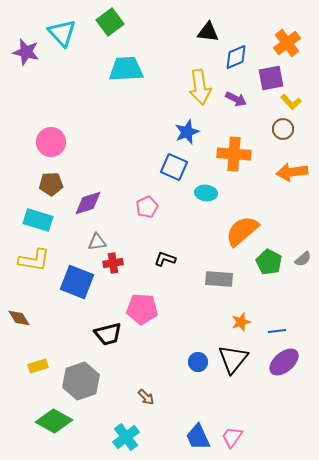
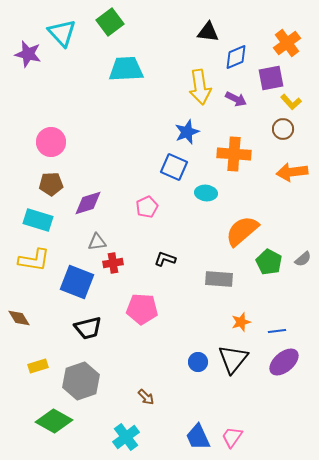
purple star at (26, 52): moved 2 px right, 2 px down
black trapezoid at (108, 334): moved 20 px left, 6 px up
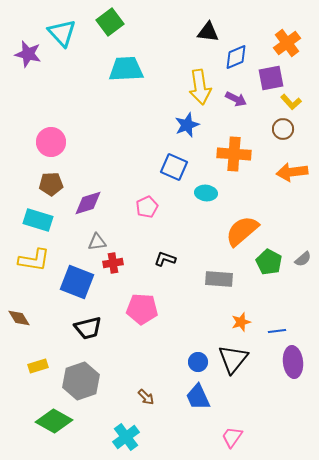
blue star at (187, 132): moved 7 px up
purple ellipse at (284, 362): moved 9 px right; rotated 56 degrees counterclockwise
blue trapezoid at (198, 437): moved 40 px up
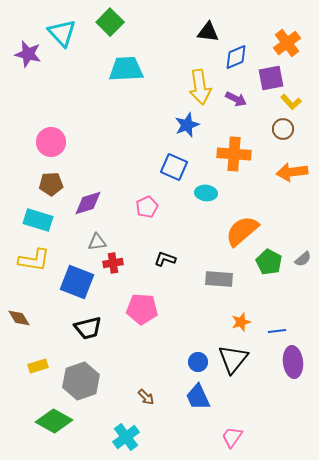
green square at (110, 22): rotated 8 degrees counterclockwise
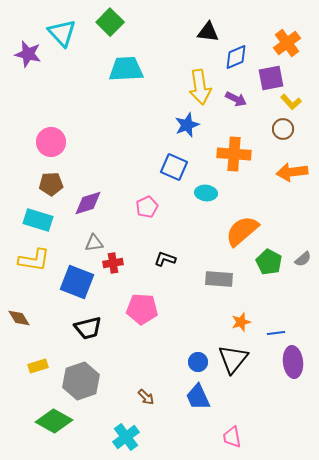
gray triangle at (97, 242): moved 3 px left, 1 px down
blue line at (277, 331): moved 1 px left, 2 px down
pink trapezoid at (232, 437): rotated 45 degrees counterclockwise
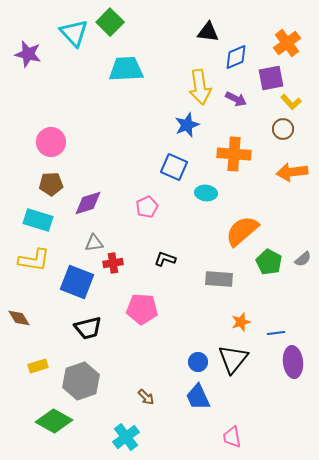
cyan triangle at (62, 33): moved 12 px right
